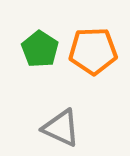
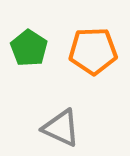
green pentagon: moved 11 px left, 1 px up
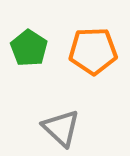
gray triangle: rotated 18 degrees clockwise
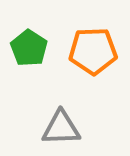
gray triangle: rotated 45 degrees counterclockwise
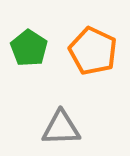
orange pentagon: rotated 27 degrees clockwise
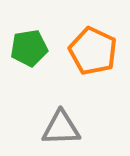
green pentagon: rotated 30 degrees clockwise
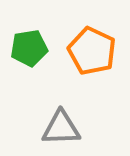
orange pentagon: moved 1 px left
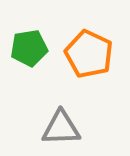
orange pentagon: moved 3 px left, 3 px down
